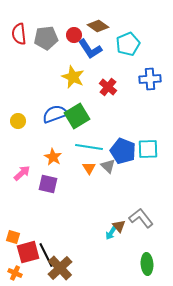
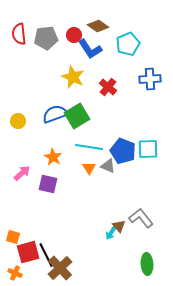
gray triangle: rotated 21 degrees counterclockwise
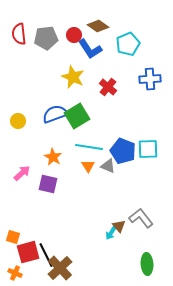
orange triangle: moved 1 px left, 2 px up
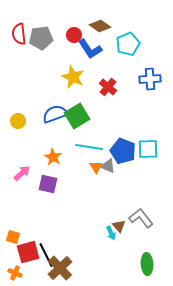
brown diamond: moved 2 px right
gray pentagon: moved 5 px left
orange triangle: moved 8 px right, 1 px down
cyan arrow: rotated 56 degrees counterclockwise
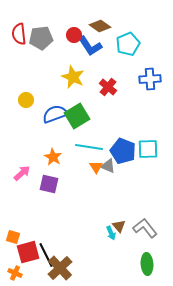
blue L-shape: moved 3 px up
yellow circle: moved 8 px right, 21 px up
purple square: moved 1 px right
gray L-shape: moved 4 px right, 10 px down
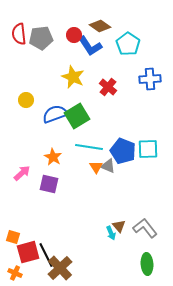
cyan pentagon: rotated 15 degrees counterclockwise
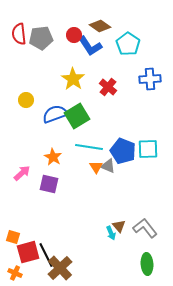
yellow star: moved 2 px down; rotated 10 degrees clockwise
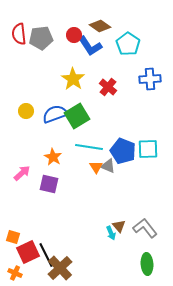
yellow circle: moved 11 px down
red square: rotated 10 degrees counterclockwise
